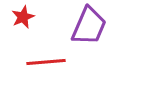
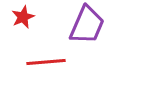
purple trapezoid: moved 2 px left, 1 px up
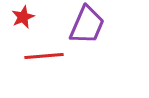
red line: moved 2 px left, 6 px up
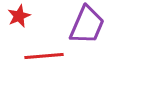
red star: moved 4 px left, 1 px up
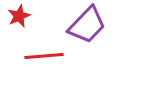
purple trapezoid: rotated 21 degrees clockwise
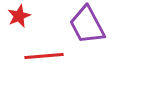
purple trapezoid: rotated 108 degrees clockwise
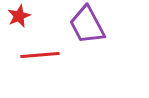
red line: moved 4 px left, 1 px up
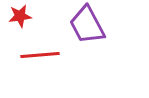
red star: moved 1 px right; rotated 15 degrees clockwise
